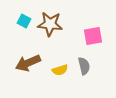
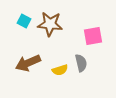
gray semicircle: moved 3 px left, 3 px up
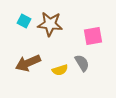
gray semicircle: moved 1 px right; rotated 18 degrees counterclockwise
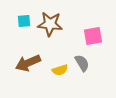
cyan square: rotated 32 degrees counterclockwise
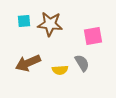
yellow semicircle: rotated 14 degrees clockwise
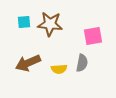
cyan square: moved 1 px down
gray semicircle: rotated 42 degrees clockwise
yellow semicircle: moved 1 px left, 1 px up
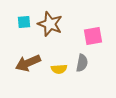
brown star: rotated 15 degrees clockwise
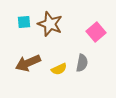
pink square: moved 3 px right, 4 px up; rotated 30 degrees counterclockwise
yellow semicircle: rotated 21 degrees counterclockwise
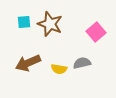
gray semicircle: rotated 114 degrees counterclockwise
yellow semicircle: rotated 35 degrees clockwise
